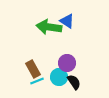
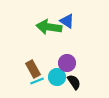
cyan circle: moved 2 px left
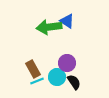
green arrow: rotated 15 degrees counterclockwise
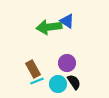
cyan circle: moved 1 px right, 7 px down
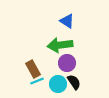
green arrow: moved 11 px right, 18 px down
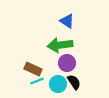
brown rectangle: rotated 36 degrees counterclockwise
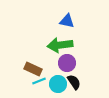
blue triangle: rotated 21 degrees counterclockwise
cyan line: moved 2 px right
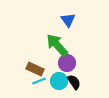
blue triangle: moved 1 px right, 1 px up; rotated 42 degrees clockwise
green arrow: moved 3 px left; rotated 55 degrees clockwise
brown rectangle: moved 2 px right
cyan circle: moved 1 px right, 3 px up
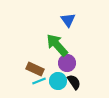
cyan circle: moved 1 px left
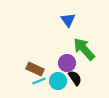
green arrow: moved 27 px right, 4 px down
black semicircle: moved 1 px right, 4 px up
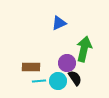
blue triangle: moved 9 px left, 3 px down; rotated 42 degrees clockwise
green arrow: rotated 55 degrees clockwise
brown rectangle: moved 4 px left, 2 px up; rotated 24 degrees counterclockwise
cyan line: rotated 16 degrees clockwise
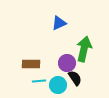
brown rectangle: moved 3 px up
cyan circle: moved 4 px down
